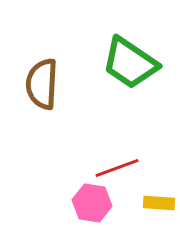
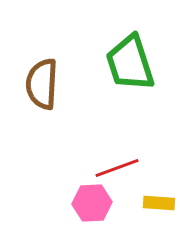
green trapezoid: rotated 38 degrees clockwise
pink hexagon: rotated 12 degrees counterclockwise
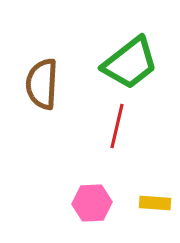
green trapezoid: rotated 110 degrees counterclockwise
red line: moved 42 px up; rotated 57 degrees counterclockwise
yellow rectangle: moved 4 px left
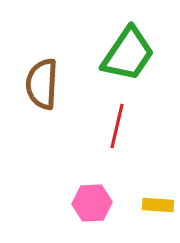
green trapezoid: moved 2 px left, 9 px up; rotated 18 degrees counterclockwise
yellow rectangle: moved 3 px right, 2 px down
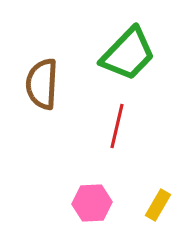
green trapezoid: rotated 10 degrees clockwise
yellow rectangle: rotated 64 degrees counterclockwise
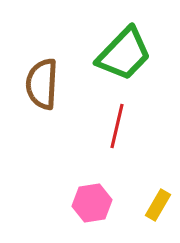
green trapezoid: moved 4 px left
pink hexagon: rotated 6 degrees counterclockwise
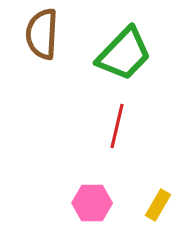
brown semicircle: moved 50 px up
pink hexagon: rotated 9 degrees clockwise
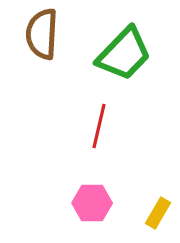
red line: moved 18 px left
yellow rectangle: moved 8 px down
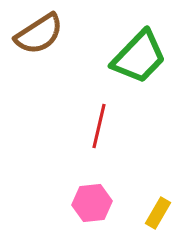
brown semicircle: moved 3 px left; rotated 126 degrees counterclockwise
green trapezoid: moved 15 px right, 3 px down
pink hexagon: rotated 6 degrees counterclockwise
